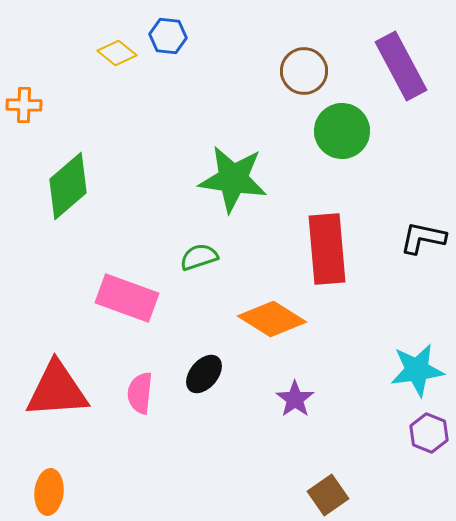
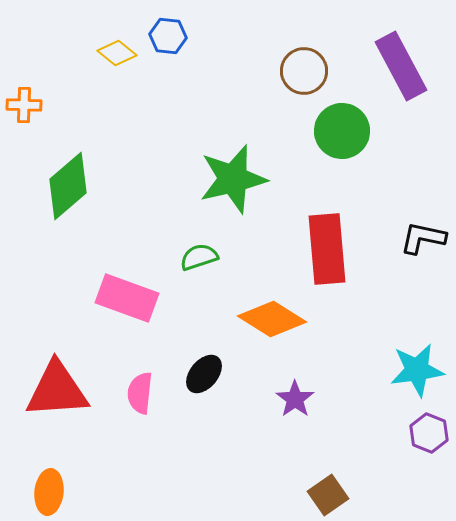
green star: rotated 22 degrees counterclockwise
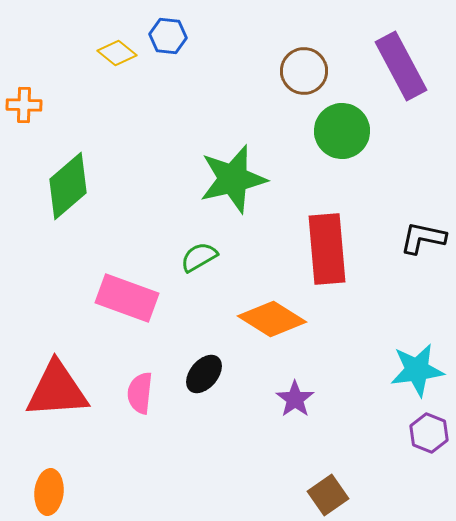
green semicircle: rotated 12 degrees counterclockwise
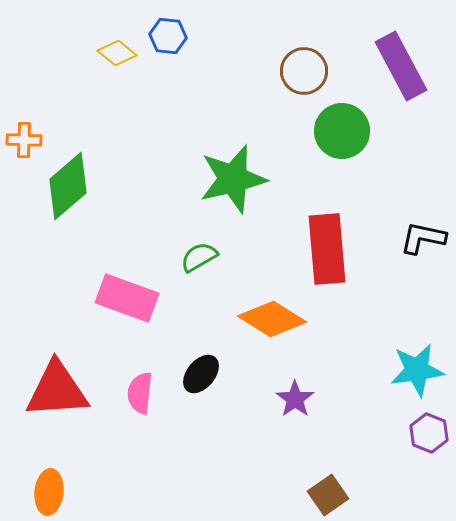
orange cross: moved 35 px down
black ellipse: moved 3 px left
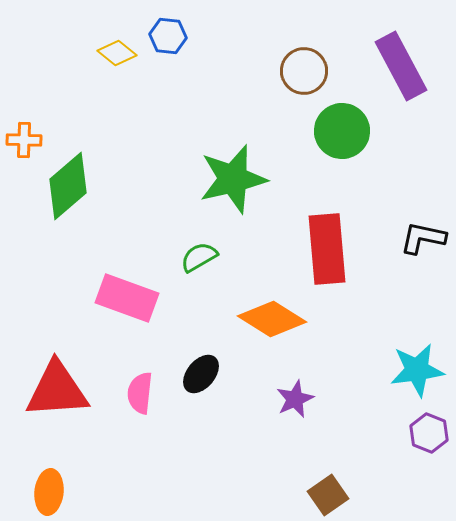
purple star: rotated 12 degrees clockwise
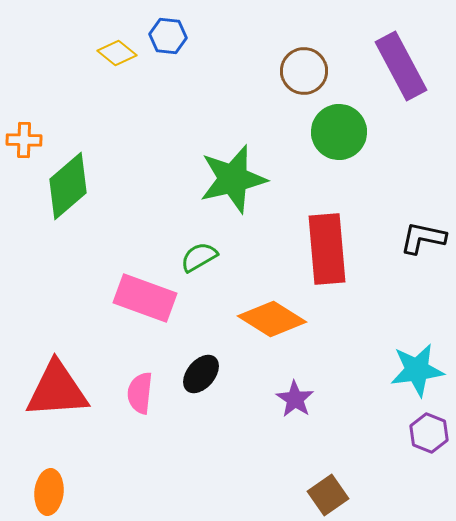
green circle: moved 3 px left, 1 px down
pink rectangle: moved 18 px right
purple star: rotated 15 degrees counterclockwise
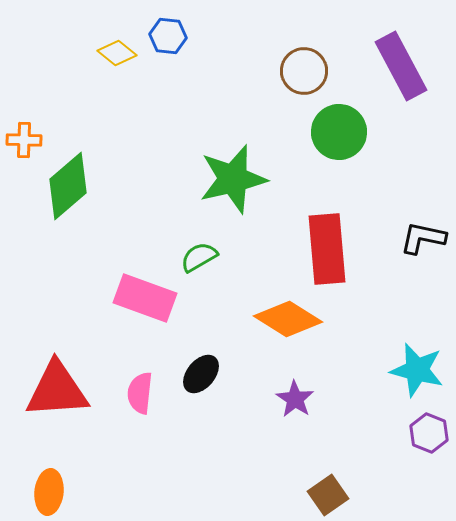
orange diamond: moved 16 px right
cyan star: rotated 22 degrees clockwise
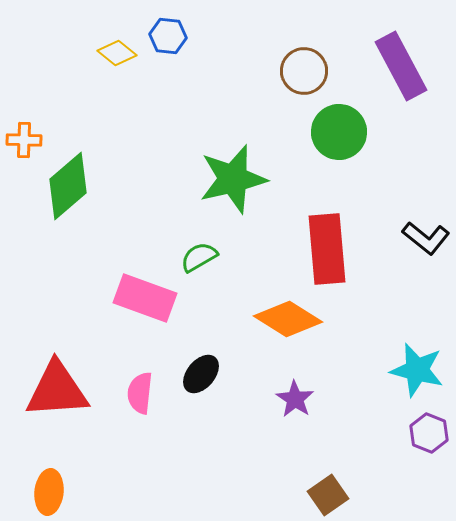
black L-shape: moved 3 px right; rotated 153 degrees counterclockwise
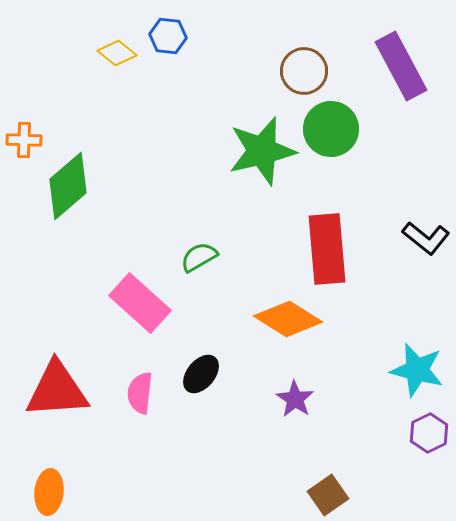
green circle: moved 8 px left, 3 px up
green star: moved 29 px right, 28 px up
pink rectangle: moved 5 px left, 5 px down; rotated 22 degrees clockwise
purple hexagon: rotated 12 degrees clockwise
